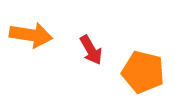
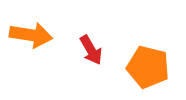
orange pentagon: moved 5 px right, 5 px up
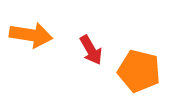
orange pentagon: moved 9 px left, 4 px down
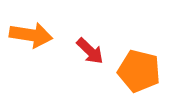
red arrow: moved 1 px left, 1 px down; rotated 16 degrees counterclockwise
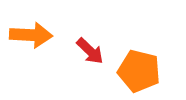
orange arrow: rotated 6 degrees counterclockwise
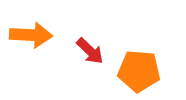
orange pentagon: rotated 9 degrees counterclockwise
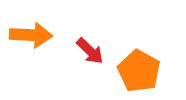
orange pentagon: rotated 24 degrees clockwise
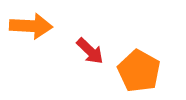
orange arrow: moved 9 px up
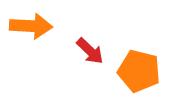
orange pentagon: rotated 15 degrees counterclockwise
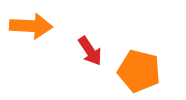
red arrow: rotated 12 degrees clockwise
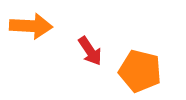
orange pentagon: moved 1 px right
